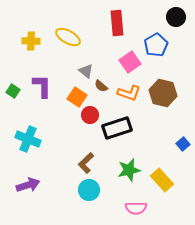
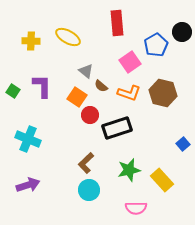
black circle: moved 6 px right, 15 px down
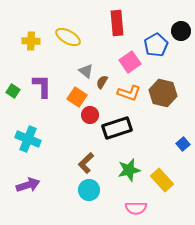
black circle: moved 1 px left, 1 px up
brown semicircle: moved 1 px right, 4 px up; rotated 80 degrees clockwise
